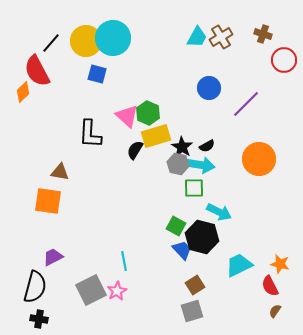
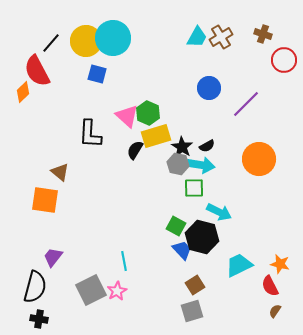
brown triangle at (60, 172): rotated 30 degrees clockwise
orange square at (48, 201): moved 3 px left, 1 px up
purple trapezoid at (53, 257): rotated 25 degrees counterclockwise
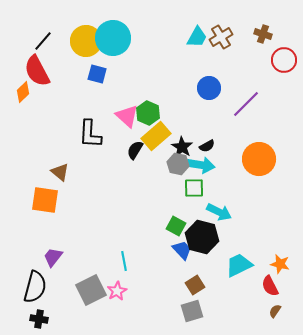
black line at (51, 43): moved 8 px left, 2 px up
yellow rectangle at (156, 136): rotated 24 degrees counterclockwise
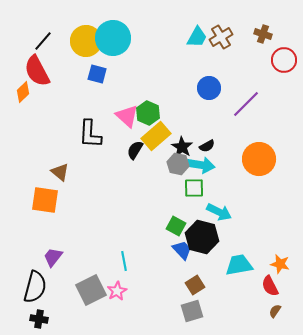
cyan trapezoid at (239, 265): rotated 16 degrees clockwise
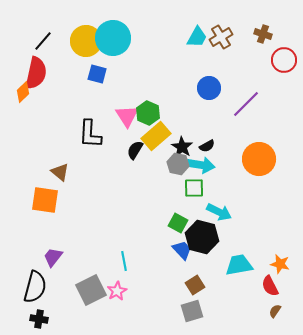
red semicircle at (37, 71): moved 1 px left, 2 px down; rotated 140 degrees counterclockwise
pink triangle at (127, 116): rotated 15 degrees clockwise
green square at (176, 226): moved 2 px right, 3 px up
